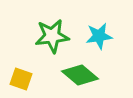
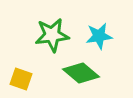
green star: moved 1 px up
green diamond: moved 1 px right, 2 px up
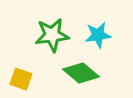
cyan star: moved 1 px left, 1 px up
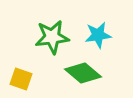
green star: moved 2 px down
green diamond: moved 2 px right
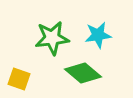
green star: moved 1 px down
yellow square: moved 2 px left
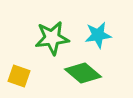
yellow square: moved 3 px up
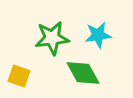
green diamond: rotated 21 degrees clockwise
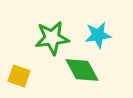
green diamond: moved 1 px left, 3 px up
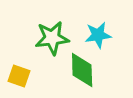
green diamond: rotated 27 degrees clockwise
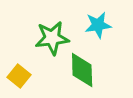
cyan star: moved 10 px up
yellow square: rotated 20 degrees clockwise
